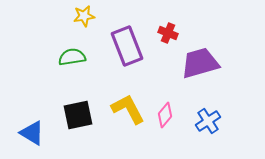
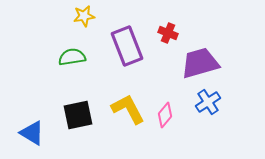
blue cross: moved 19 px up
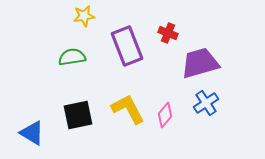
blue cross: moved 2 px left, 1 px down
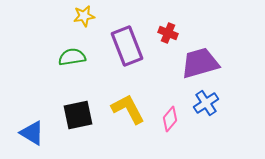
pink diamond: moved 5 px right, 4 px down
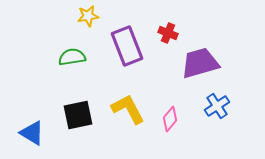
yellow star: moved 4 px right
blue cross: moved 11 px right, 3 px down
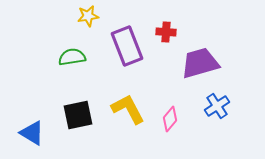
red cross: moved 2 px left, 1 px up; rotated 18 degrees counterclockwise
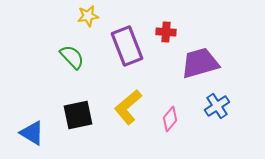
green semicircle: rotated 56 degrees clockwise
yellow L-shape: moved 2 px up; rotated 102 degrees counterclockwise
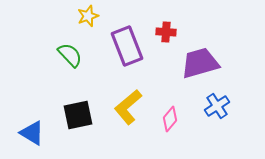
yellow star: rotated 10 degrees counterclockwise
green semicircle: moved 2 px left, 2 px up
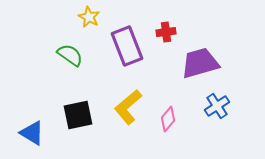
yellow star: moved 1 px right, 1 px down; rotated 25 degrees counterclockwise
red cross: rotated 12 degrees counterclockwise
green semicircle: rotated 12 degrees counterclockwise
pink diamond: moved 2 px left
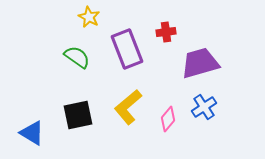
purple rectangle: moved 3 px down
green semicircle: moved 7 px right, 2 px down
blue cross: moved 13 px left, 1 px down
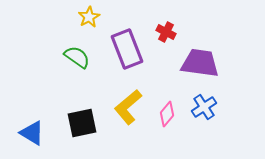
yellow star: rotated 15 degrees clockwise
red cross: rotated 36 degrees clockwise
purple trapezoid: rotated 24 degrees clockwise
black square: moved 4 px right, 8 px down
pink diamond: moved 1 px left, 5 px up
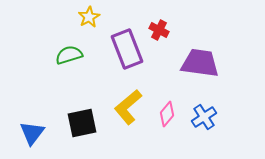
red cross: moved 7 px left, 2 px up
green semicircle: moved 8 px left, 2 px up; rotated 52 degrees counterclockwise
blue cross: moved 10 px down
blue triangle: rotated 36 degrees clockwise
